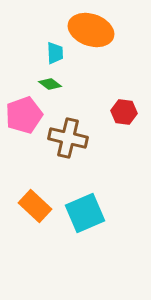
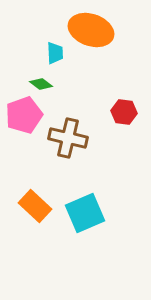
green diamond: moved 9 px left
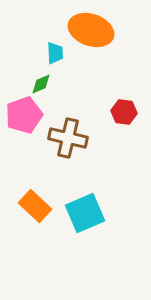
green diamond: rotated 60 degrees counterclockwise
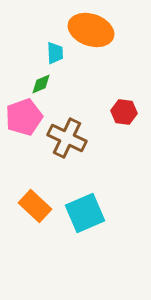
pink pentagon: moved 2 px down
brown cross: moved 1 px left; rotated 12 degrees clockwise
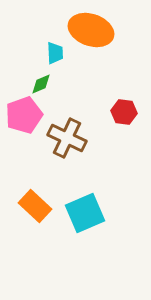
pink pentagon: moved 2 px up
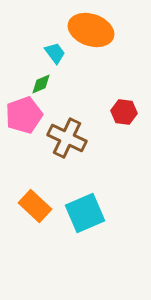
cyan trapezoid: rotated 35 degrees counterclockwise
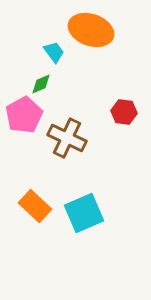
cyan trapezoid: moved 1 px left, 1 px up
pink pentagon: rotated 9 degrees counterclockwise
cyan square: moved 1 px left
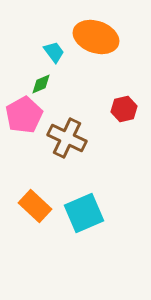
orange ellipse: moved 5 px right, 7 px down
red hexagon: moved 3 px up; rotated 20 degrees counterclockwise
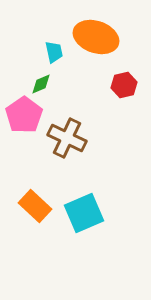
cyan trapezoid: rotated 25 degrees clockwise
red hexagon: moved 24 px up
pink pentagon: rotated 6 degrees counterclockwise
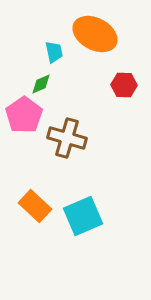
orange ellipse: moved 1 px left, 3 px up; rotated 9 degrees clockwise
red hexagon: rotated 15 degrees clockwise
brown cross: rotated 9 degrees counterclockwise
cyan square: moved 1 px left, 3 px down
